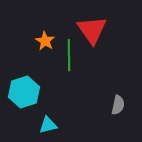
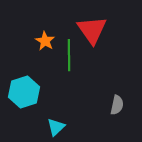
gray semicircle: moved 1 px left
cyan triangle: moved 8 px right, 2 px down; rotated 30 degrees counterclockwise
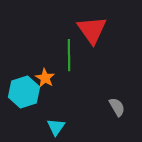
orange star: moved 37 px down
gray semicircle: moved 2 px down; rotated 42 degrees counterclockwise
cyan triangle: rotated 12 degrees counterclockwise
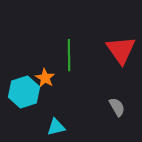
red triangle: moved 29 px right, 20 px down
cyan triangle: rotated 42 degrees clockwise
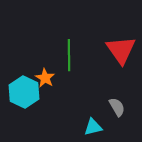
cyan hexagon: rotated 16 degrees counterclockwise
cyan triangle: moved 37 px right
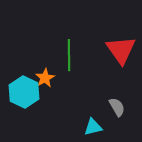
orange star: rotated 12 degrees clockwise
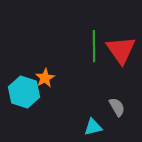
green line: moved 25 px right, 9 px up
cyan hexagon: rotated 8 degrees counterclockwise
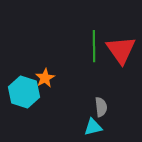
gray semicircle: moved 16 px left; rotated 24 degrees clockwise
